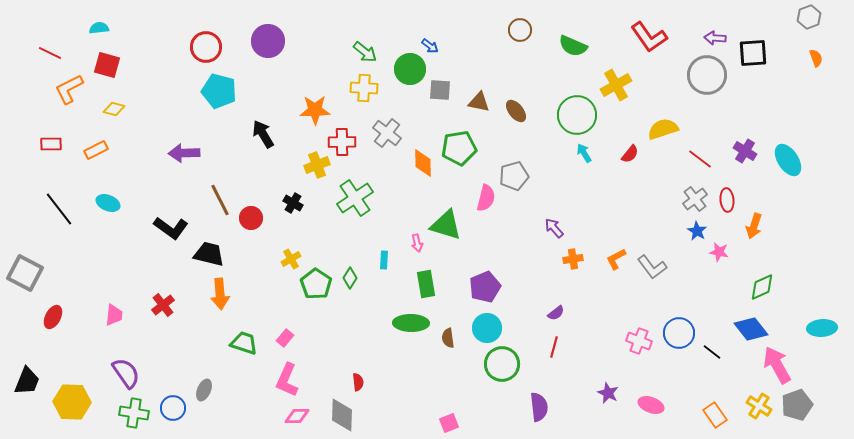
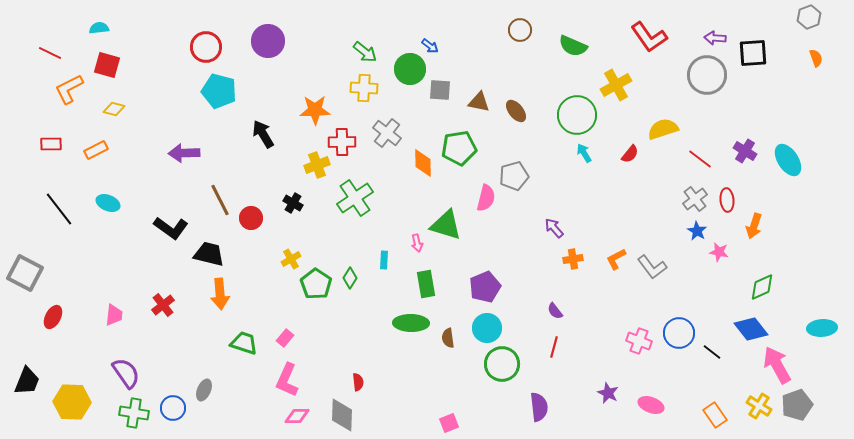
purple semicircle at (556, 313): moved 1 px left, 2 px up; rotated 90 degrees clockwise
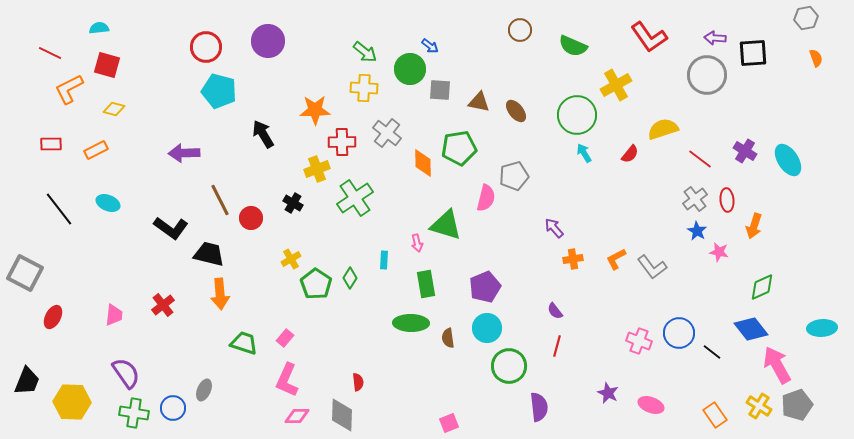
gray hexagon at (809, 17): moved 3 px left, 1 px down; rotated 10 degrees clockwise
yellow cross at (317, 165): moved 4 px down
red line at (554, 347): moved 3 px right, 1 px up
green circle at (502, 364): moved 7 px right, 2 px down
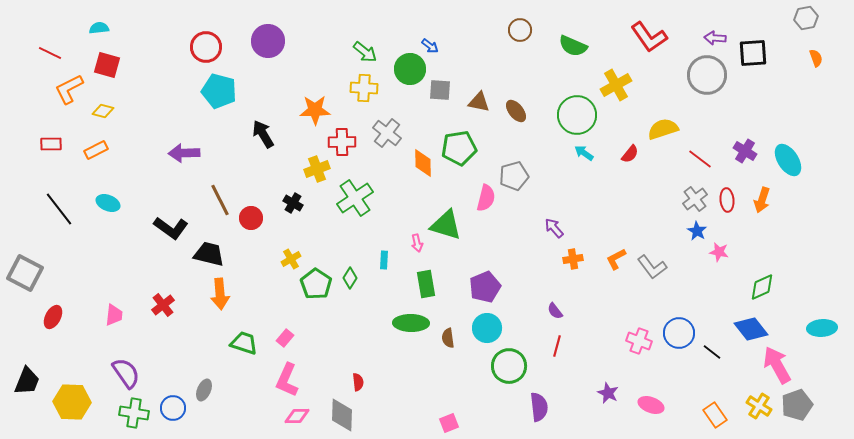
yellow diamond at (114, 109): moved 11 px left, 2 px down
cyan arrow at (584, 153): rotated 24 degrees counterclockwise
orange arrow at (754, 226): moved 8 px right, 26 px up
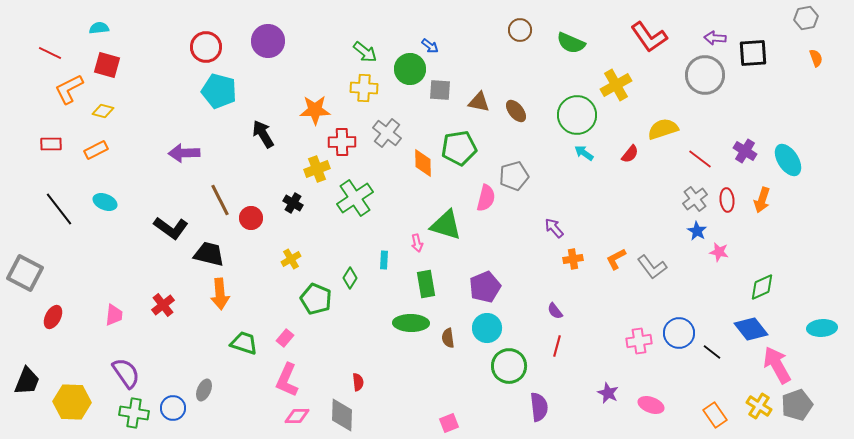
green semicircle at (573, 46): moved 2 px left, 3 px up
gray circle at (707, 75): moved 2 px left
cyan ellipse at (108, 203): moved 3 px left, 1 px up
green pentagon at (316, 284): moved 15 px down; rotated 12 degrees counterclockwise
pink cross at (639, 341): rotated 30 degrees counterclockwise
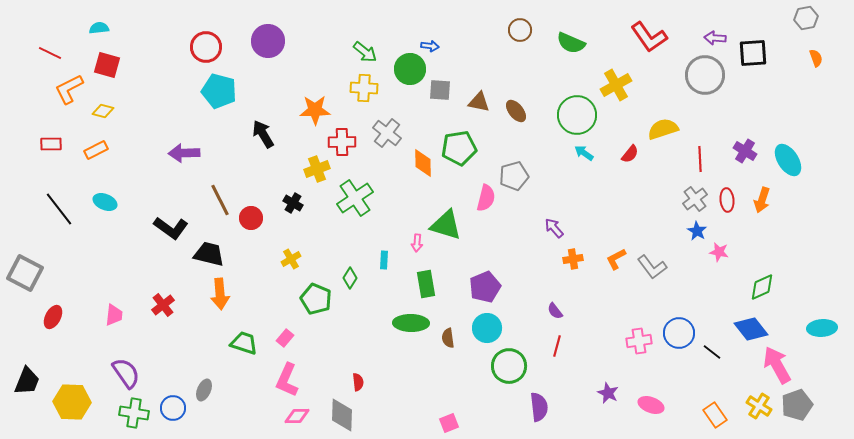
blue arrow at (430, 46): rotated 30 degrees counterclockwise
red line at (700, 159): rotated 50 degrees clockwise
pink arrow at (417, 243): rotated 18 degrees clockwise
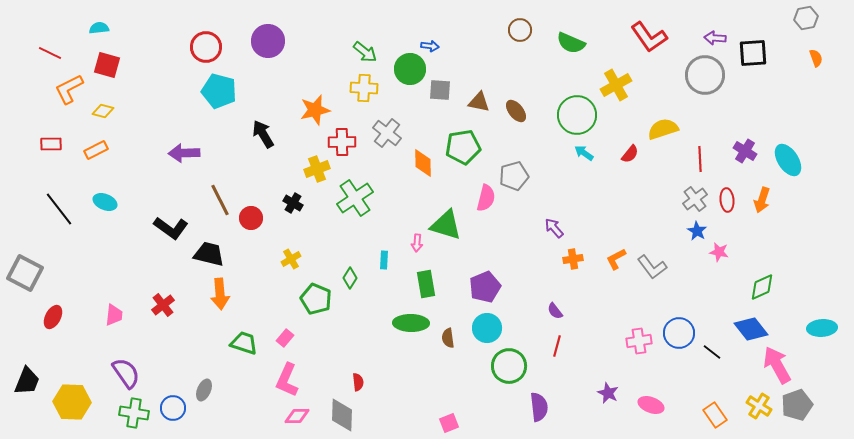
orange star at (315, 110): rotated 12 degrees counterclockwise
green pentagon at (459, 148): moved 4 px right, 1 px up
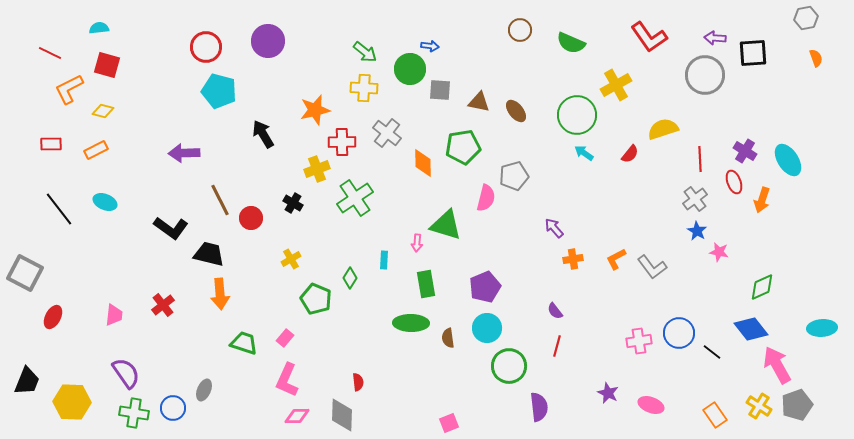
red ellipse at (727, 200): moved 7 px right, 18 px up; rotated 15 degrees counterclockwise
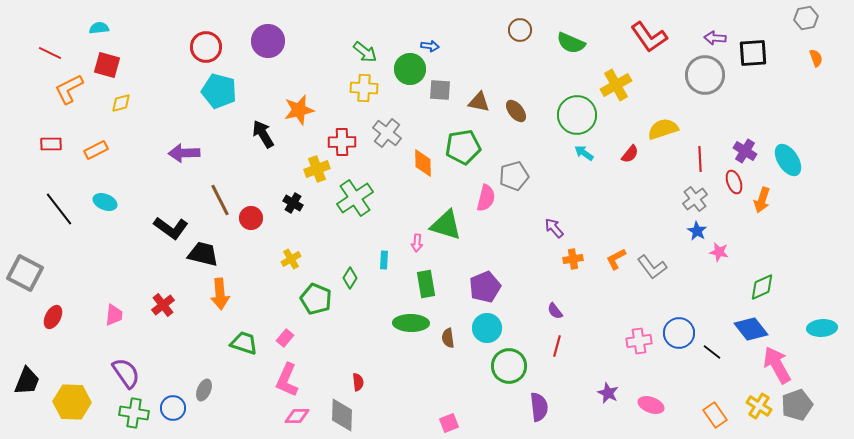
orange star at (315, 110): moved 16 px left
yellow diamond at (103, 111): moved 18 px right, 8 px up; rotated 30 degrees counterclockwise
black trapezoid at (209, 254): moved 6 px left
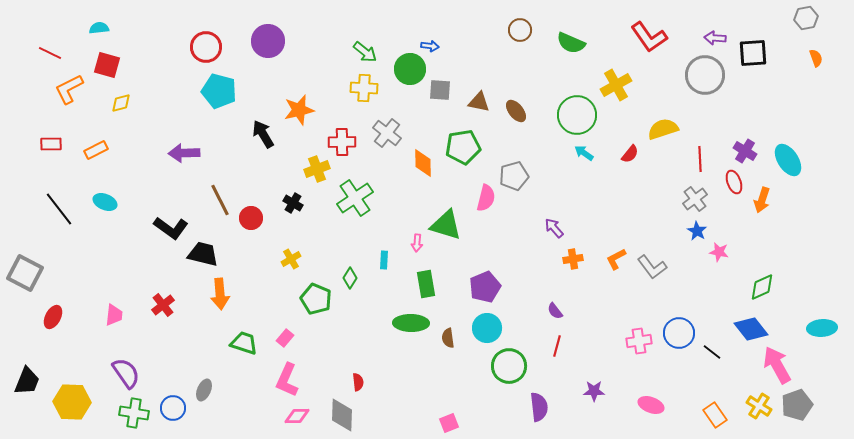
purple star at (608, 393): moved 14 px left, 2 px up; rotated 25 degrees counterclockwise
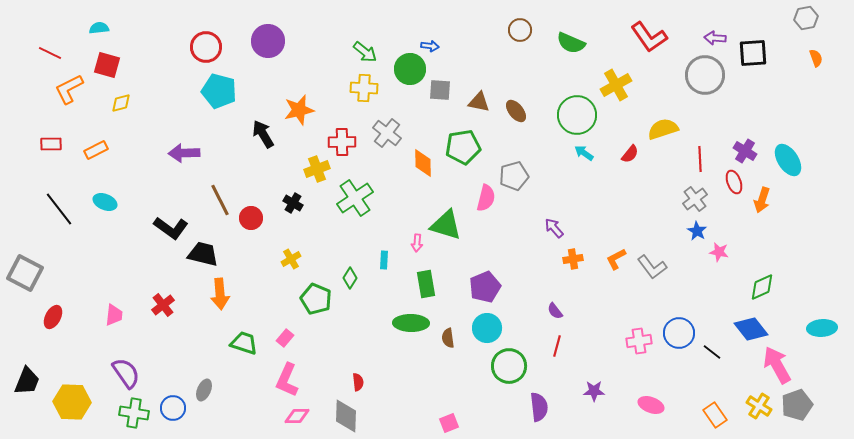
gray diamond at (342, 415): moved 4 px right, 1 px down
